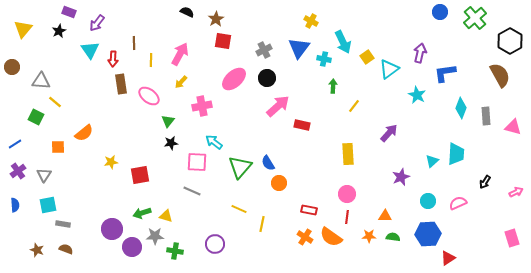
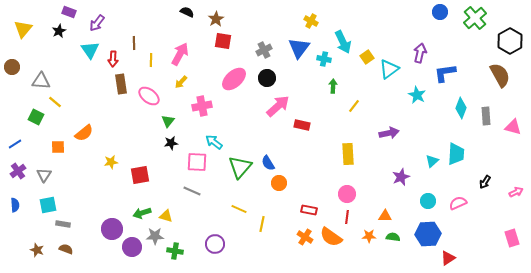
purple arrow at (389, 133): rotated 36 degrees clockwise
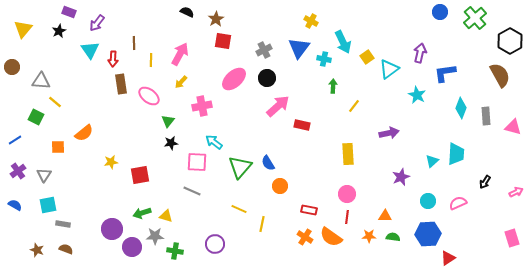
blue line at (15, 144): moved 4 px up
orange circle at (279, 183): moved 1 px right, 3 px down
blue semicircle at (15, 205): rotated 56 degrees counterclockwise
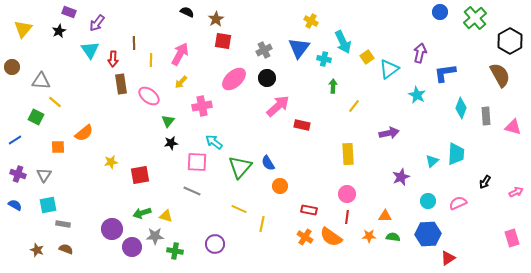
purple cross at (18, 171): moved 3 px down; rotated 35 degrees counterclockwise
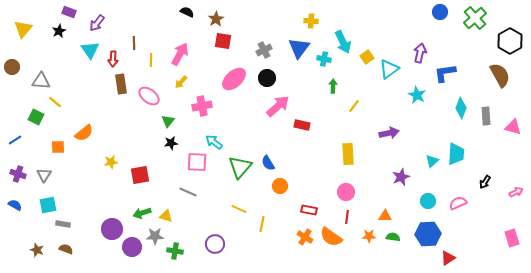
yellow cross at (311, 21): rotated 24 degrees counterclockwise
gray line at (192, 191): moved 4 px left, 1 px down
pink circle at (347, 194): moved 1 px left, 2 px up
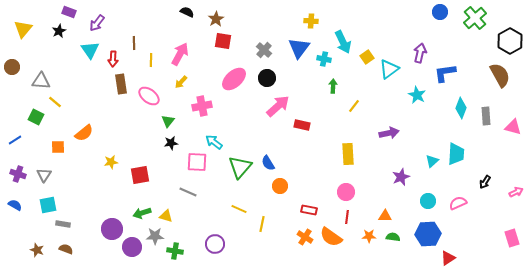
gray cross at (264, 50): rotated 21 degrees counterclockwise
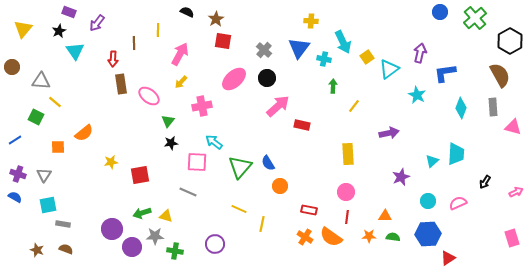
cyan triangle at (90, 50): moved 15 px left, 1 px down
yellow line at (151, 60): moved 7 px right, 30 px up
gray rectangle at (486, 116): moved 7 px right, 9 px up
blue semicircle at (15, 205): moved 8 px up
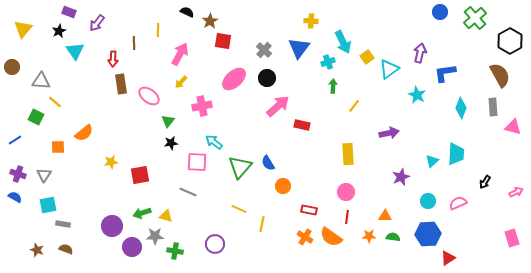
brown star at (216, 19): moved 6 px left, 2 px down
cyan cross at (324, 59): moved 4 px right, 3 px down; rotated 32 degrees counterclockwise
orange circle at (280, 186): moved 3 px right
purple circle at (112, 229): moved 3 px up
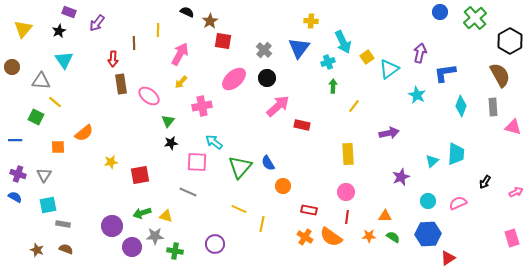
cyan triangle at (75, 51): moved 11 px left, 9 px down
cyan diamond at (461, 108): moved 2 px up
blue line at (15, 140): rotated 32 degrees clockwise
green semicircle at (393, 237): rotated 24 degrees clockwise
